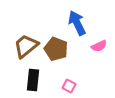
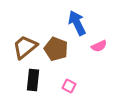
brown trapezoid: moved 1 px left, 1 px down
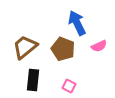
brown pentagon: moved 7 px right
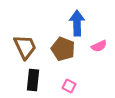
blue arrow: rotated 25 degrees clockwise
brown trapezoid: rotated 104 degrees clockwise
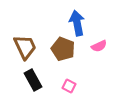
blue arrow: rotated 10 degrees counterclockwise
black rectangle: rotated 35 degrees counterclockwise
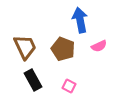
blue arrow: moved 3 px right, 3 px up
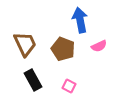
brown trapezoid: moved 3 px up
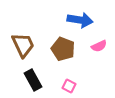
blue arrow: rotated 110 degrees clockwise
brown trapezoid: moved 2 px left, 1 px down
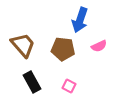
blue arrow: rotated 100 degrees clockwise
brown trapezoid: rotated 16 degrees counterclockwise
brown pentagon: rotated 15 degrees counterclockwise
black rectangle: moved 1 px left, 2 px down
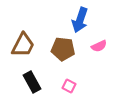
brown trapezoid: rotated 68 degrees clockwise
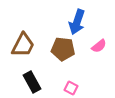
blue arrow: moved 3 px left, 2 px down
pink semicircle: rotated 14 degrees counterclockwise
pink square: moved 2 px right, 2 px down
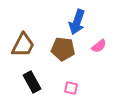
pink square: rotated 16 degrees counterclockwise
